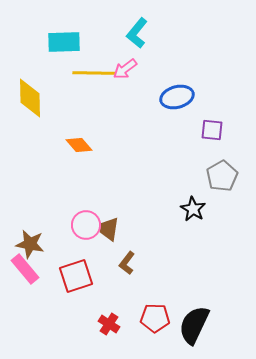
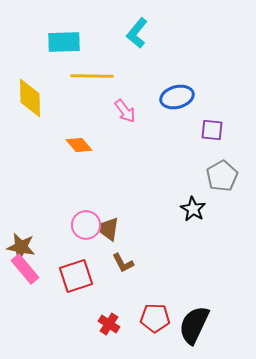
pink arrow: moved 42 px down; rotated 90 degrees counterclockwise
yellow line: moved 2 px left, 3 px down
brown star: moved 9 px left, 3 px down
brown L-shape: moved 4 px left; rotated 65 degrees counterclockwise
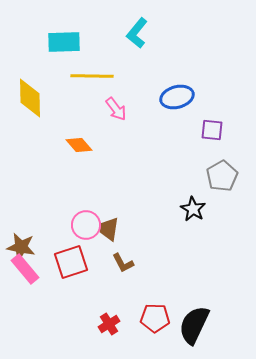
pink arrow: moved 9 px left, 2 px up
red square: moved 5 px left, 14 px up
red cross: rotated 25 degrees clockwise
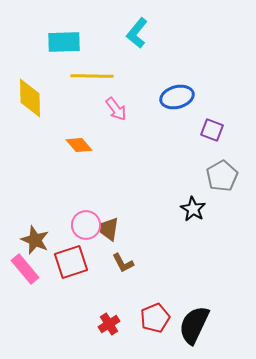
purple square: rotated 15 degrees clockwise
brown star: moved 14 px right, 7 px up; rotated 12 degrees clockwise
red pentagon: rotated 24 degrees counterclockwise
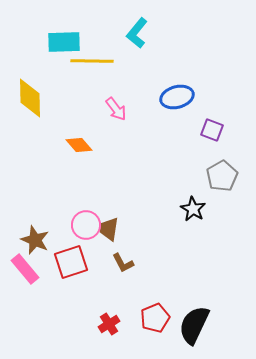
yellow line: moved 15 px up
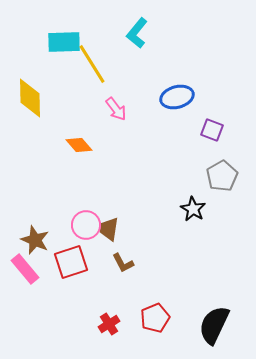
yellow line: moved 3 px down; rotated 57 degrees clockwise
black semicircle: moved 20 px right
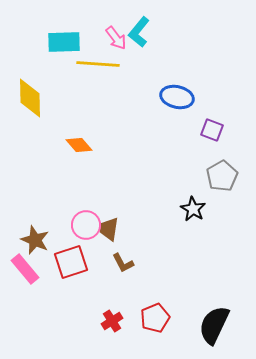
cyan L-shape: moved 2 px right, 1 px up
yellow line: moved 6 px right; rotated 54 degrees counterclockwise
blue ellipse: rotated 28 degrees clockwise
pink arrow: moved 71 px up
red cross: moved 3 px right, 3 px up
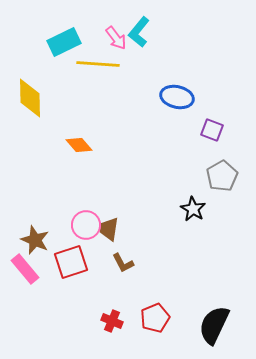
cyan rectangle: rotated 24 degrees counterclockwise
red cross: rotated 35 degrees counterclockwise
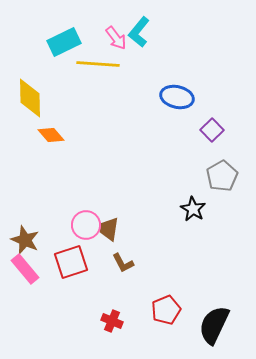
purple square: rotated 25 degrees clockwise
orange diamond: moved 28 px left, 10 px up
brown star: moved 10 px left
red pentagon: moved 11 px right, 8 px up
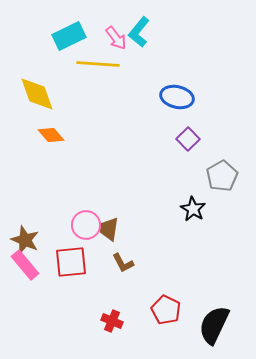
cyan rectangle: moved 5 px right, 6 px up
yellow diamond: moved 7 px right, 4 px up; rotated 18 degrees counterclockwise
purple square: moved 24 px left, 9 px down
red square: rotated 12 degrees clockwise
pink rectangle: moved 4 px up
red pentagon: rotated 24 degrees counterclockwise
